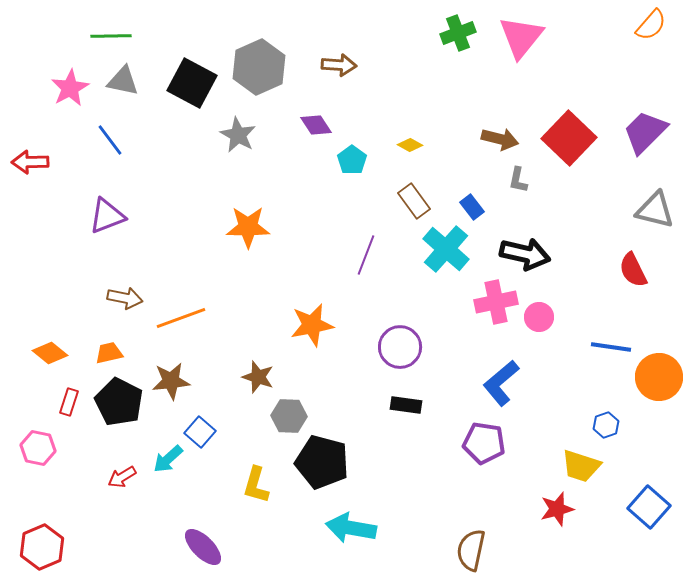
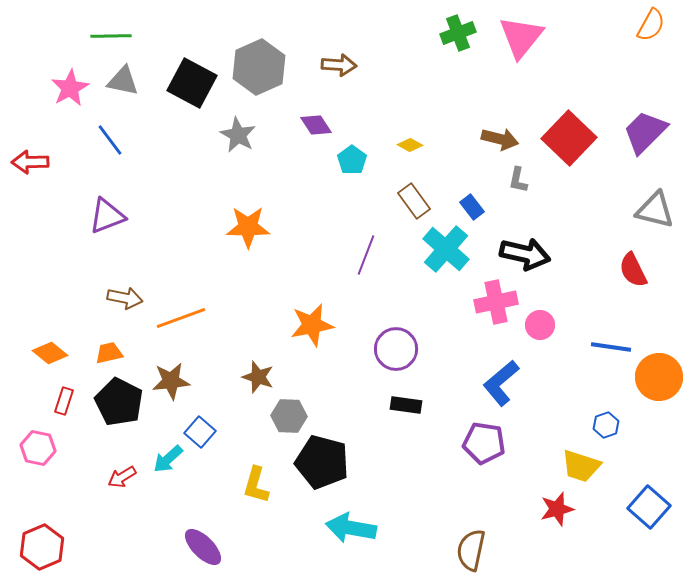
orange semicircle at (651, 25): rotated 12 degrees counterclockwise
pink circle at (539, 317): moved 1 px right, 8 px down
purple circle at (400, 347): moved 4 px left, 2 px down
red rectangle at (69, 402): moved 5 px left, 1 px up
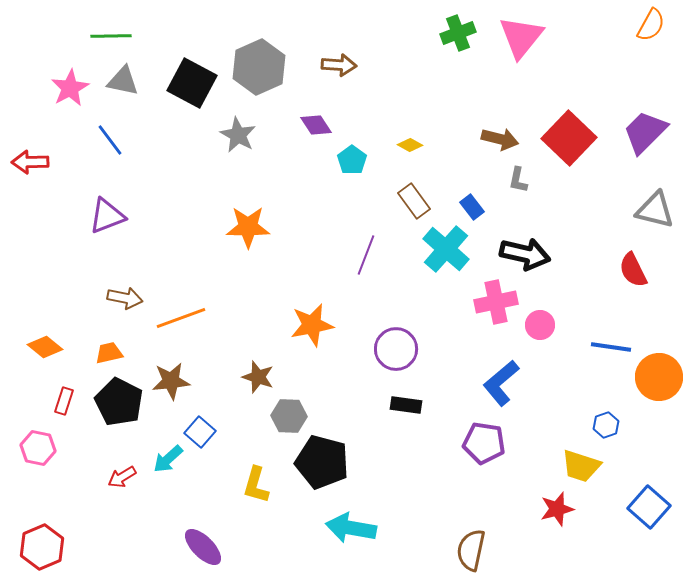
orange diamond at (50, 353): moved 5 px left, 6 px up
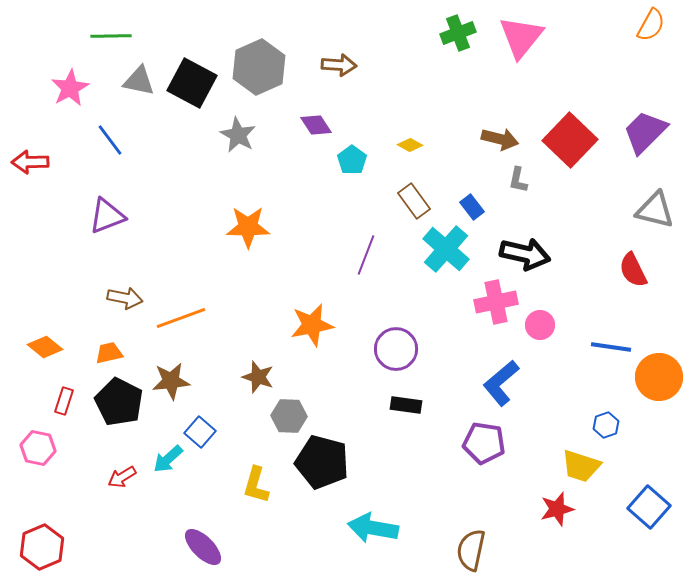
gray triangle at (123, 81): moved 16 px right
red square at (569, 138): moved 1 px right, 2 px down
cyan arrow at (351, 528): moved 22 px right
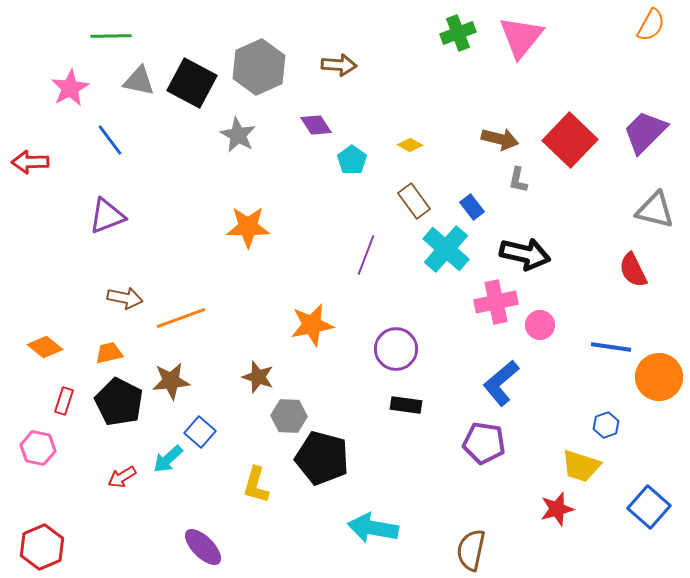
black pentagon at (322, 462): moved 4 px up
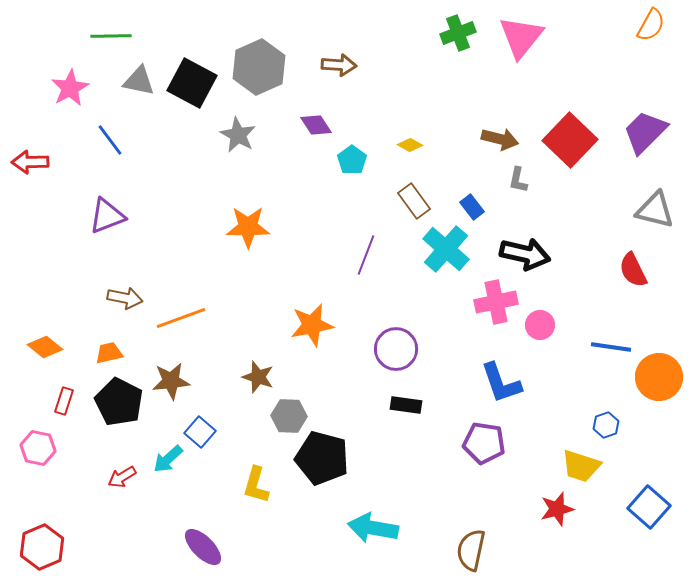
blue L-shape at (501, 383): rotated 69 degrees counterclockwise
